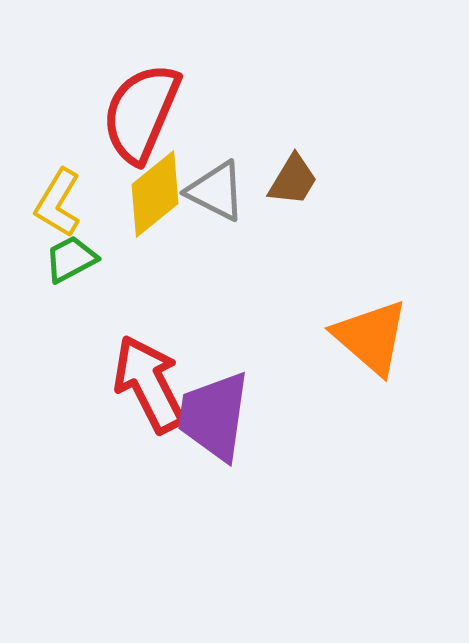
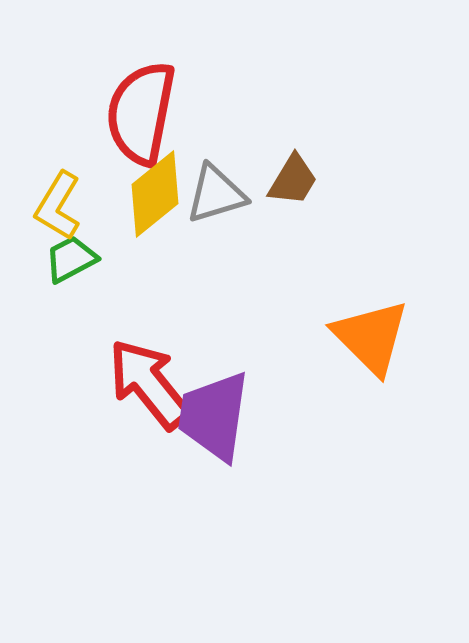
red semicircle: rotated 12 degrees counterclockwise
gray triangle: moved 3 px down; rotated 44 degrees counterclockwise
yellow L-shape: moved 3 px down
orange triangle: rotated 4 degrees clockwise
red arrow: rotated 12 degrees counterclockwise
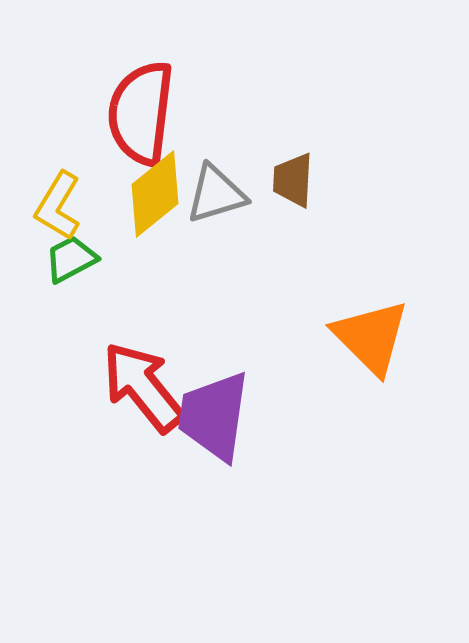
red semicircle: rotated 4 degrees counterclockwise
brown trapezoid: rotated 152 degrees clockwise
red arrow: moved 6 px left, 3 px down
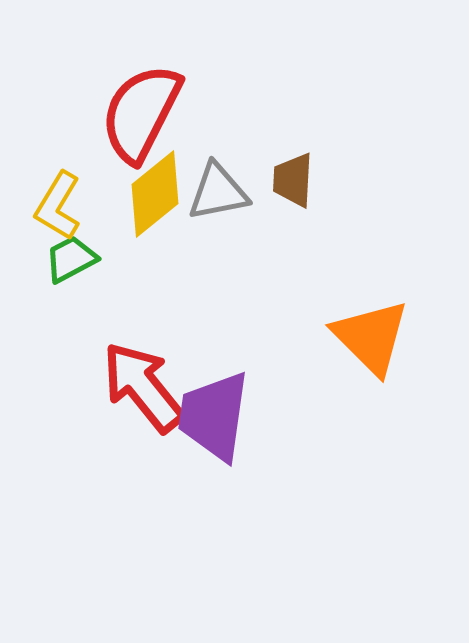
red semicircle: rotated 20 degrees clockwise
gray triangle: moved 2 px right, 2 px up; rotated 6 degrees clockwise
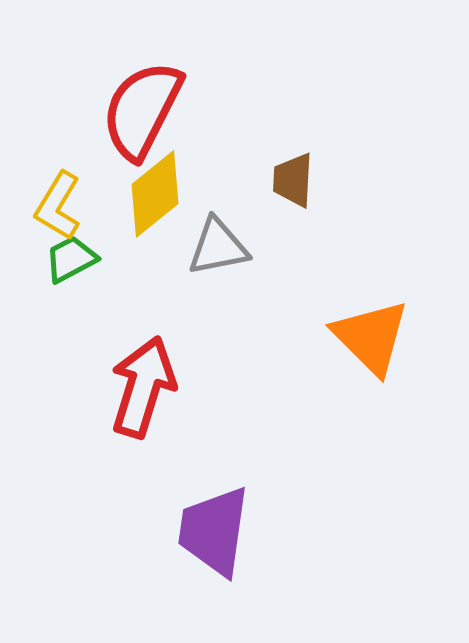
red semicircle: moved 1 px right, 3 px up
gray triangle: moved 55 px down
red arrow: rotated 56 degrees clockwise
purple trapezoid: moved 115 px down
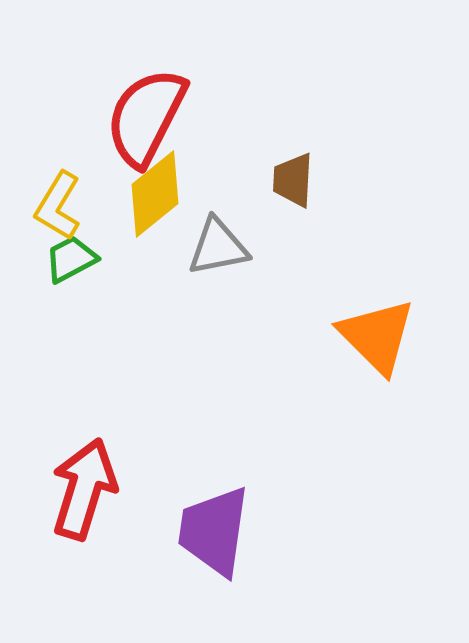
red semicircle: moved 4 px right, 7 px down
orange triangle: moved 6 px right, 1 px up
red arrow: moved 59 px left, 102 px down
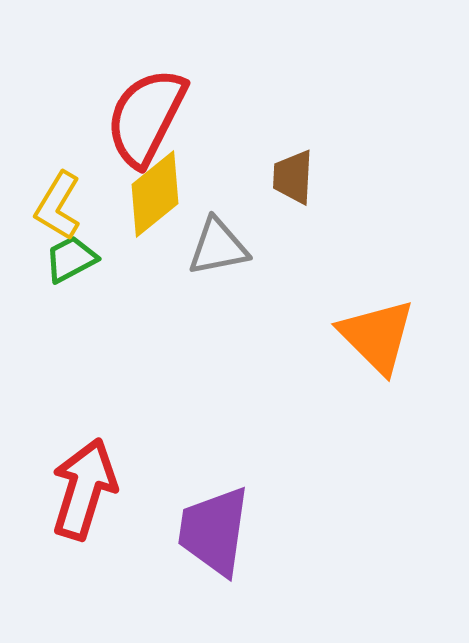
brown trapezoid: moved 3 px up
